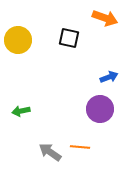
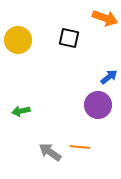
blue arrow: rotated 18 degrees counterclockwise
purple circle: moved 2 px left, 4 px up
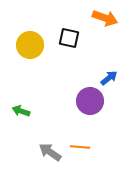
yellow circle: moved 12 px right, 5 px down
blue arrow: moved 1 px down
purple circle: moved 8 px left, 4 px up
green arrow: rotated 30 degrees clockwise
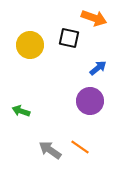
orange arrow: moved 11 px left
blue arrow: moved 11 px left, 10 px up
orange line: rotated 30 degrees clockwise
gray arrow: moved 2 px up
